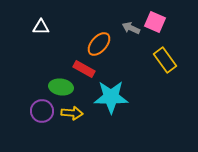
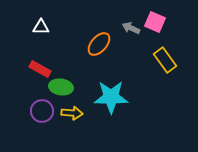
red rectangle: moved 44 px left
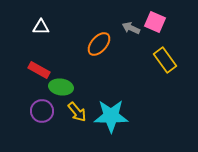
red rectangle: moved 1 px left, 1 px down
cyan star: moved 19 px down
yellow arrow: moved 5 px right, 1 px up; rotated 45 degrees clockwise
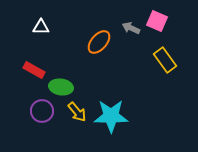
pink square: moved 2 px right, 1 px up
orange ellipse: moved 2 px up
red rectangle: moved 5 px left
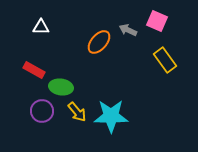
gray arrow: moved 3 px left, 2 px down
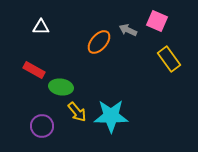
yellow rectangle: moved 4 px right, 1 px up
purple circle: moved 15 px down
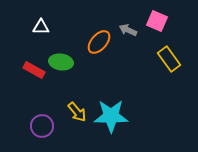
green ellipse: moved 25 px up
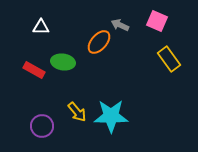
gray arrow: moved 8 px left, 5 px up
green ellipse: moved 2 px right
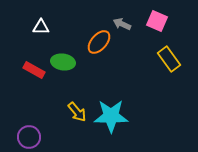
gray arrow: moved 2 px right, 1 px up
purple circle: moved 13 px left, 11 px down
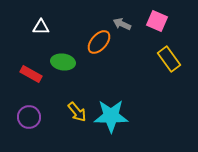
red rectangle: moved 3 px left, 4 px down
purple circle: moved 20 px up
